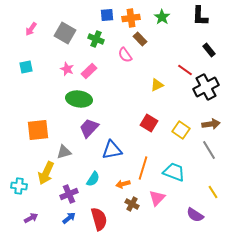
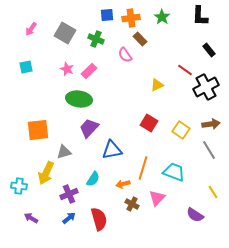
purple arrow: rotated 120 degrees counterclockwise
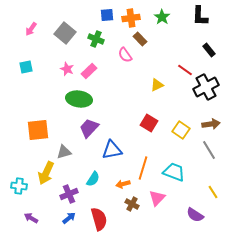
gray square: rotated 10 degrees clockwise
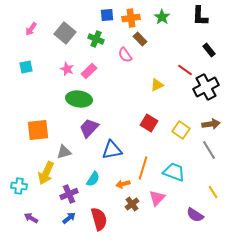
brown cross: rotated 24 degrees clockwise
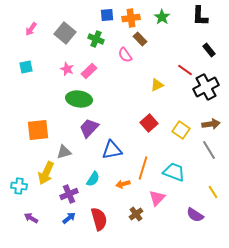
red square: rotated 18 degrees clockwise
brown cross: moved 4 px right, 10 px down
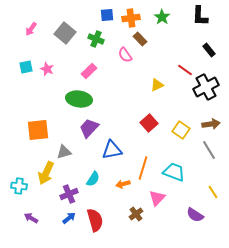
pink star: moved 20 px left
red semicircle: moved 4 px left, 1 px down
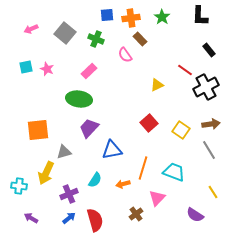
pink arrow: rotated 32 degrees clockwise
cyan semicircle: moved 2 px right, 1 px down
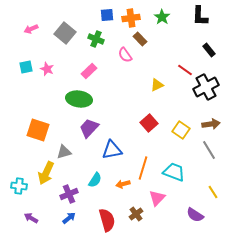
orange square: rotated 25 degrees clockwise
red semicircle: moved 12 px right
